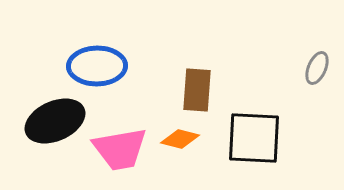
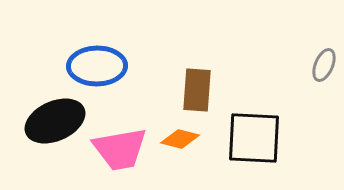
gray ellipse: moved 7 px right, 3 px up
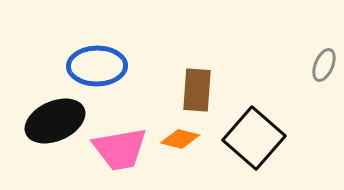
black square: rotated 38 degrees clockwise
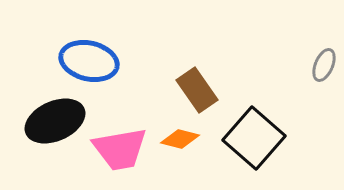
blue ellipse: moved 8 px left, 5 px up; rotated 14 degrees clockwise
brown rectangle: rotated 39 degrees counterclockwise
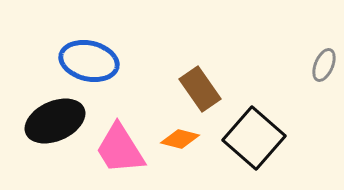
brown rectangle: moved 3 px right, 1 px up
pink trapezoid: rotated 68 degrees clockwise
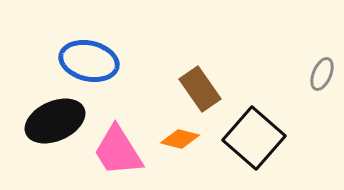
gray ellipse: moved 2 px left, 9 px down
pink trapezoid: moved 2 px left, 2 px down
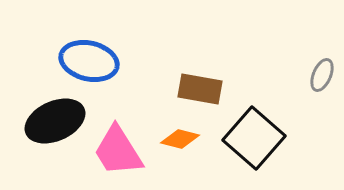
gray ellipse: moved 1 px down
brown rectangle: rotated 45 degrees counterclockwise
